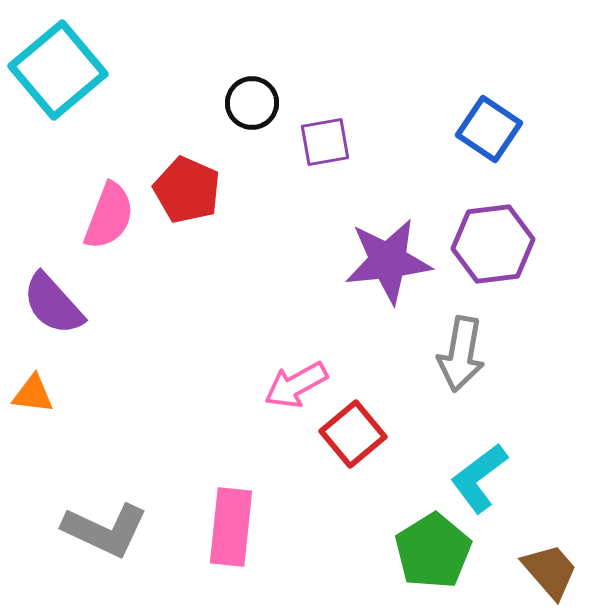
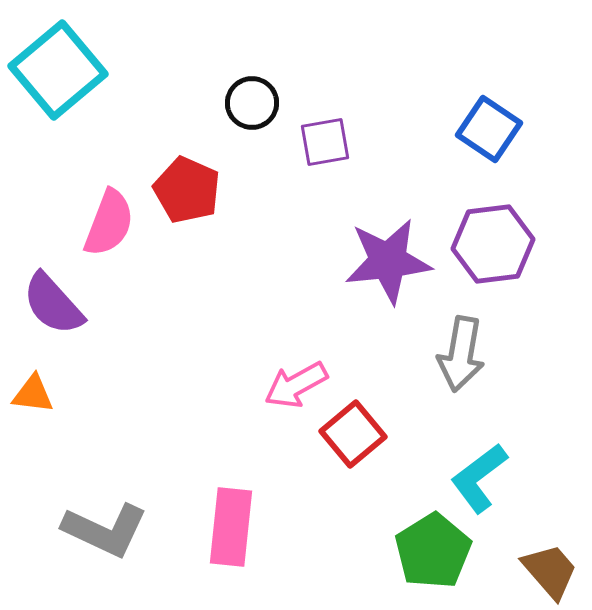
pink semicircle: moved 7 px down
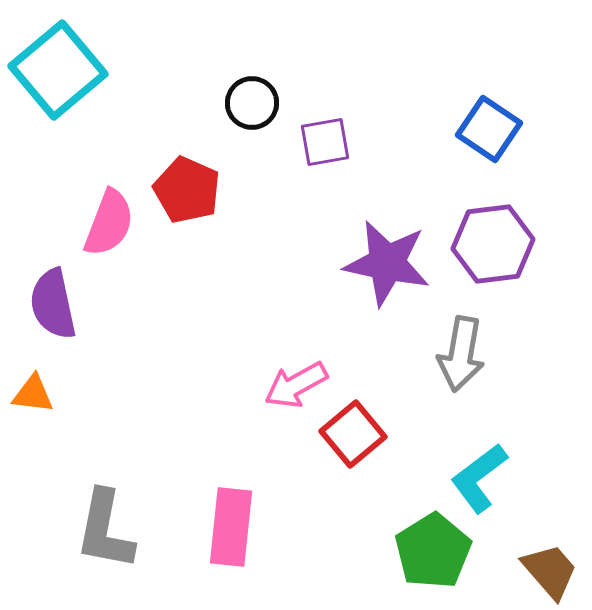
purple star: moved 1 px left, 2 px down; rotated 18 degrees clockwise
purple semicircle: rotated 30 degrees clockwise
gray L-shape: rotated 76 degrees clockwise
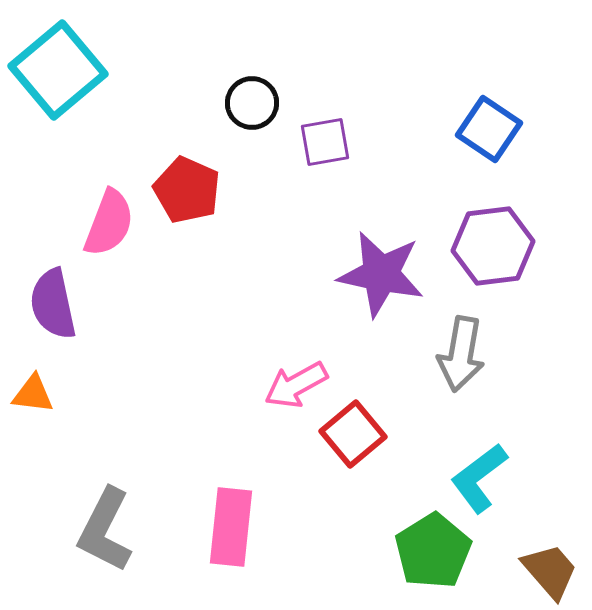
purple hexagon: moved 2 px down
purple star: moved 6 px left, 11 px down
gray L-shape: rotated 16 degrees clockwise
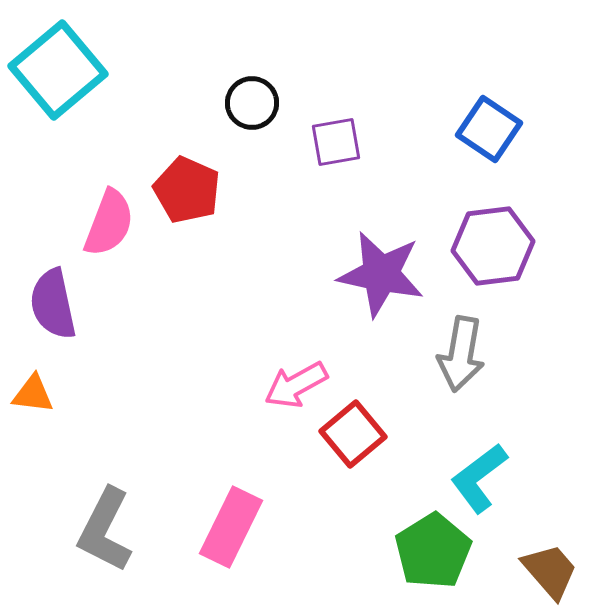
purple square: moved 11 px right
pink rectangle: rotated 20 degrees clockwise
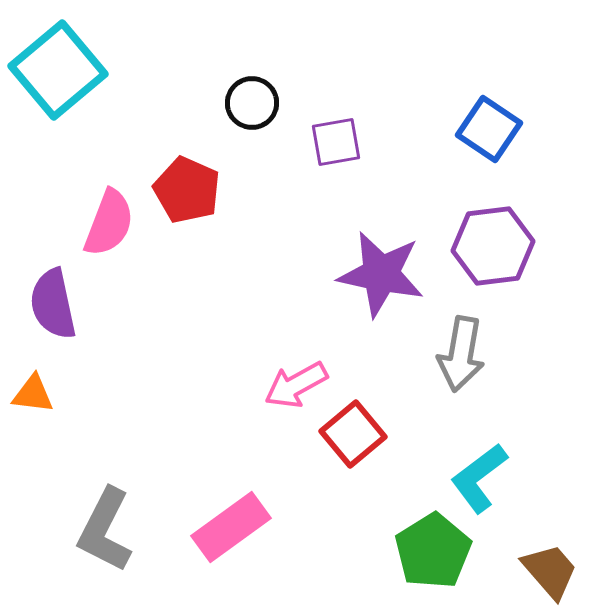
pink rectangle: rotated 28 degrees clockwise
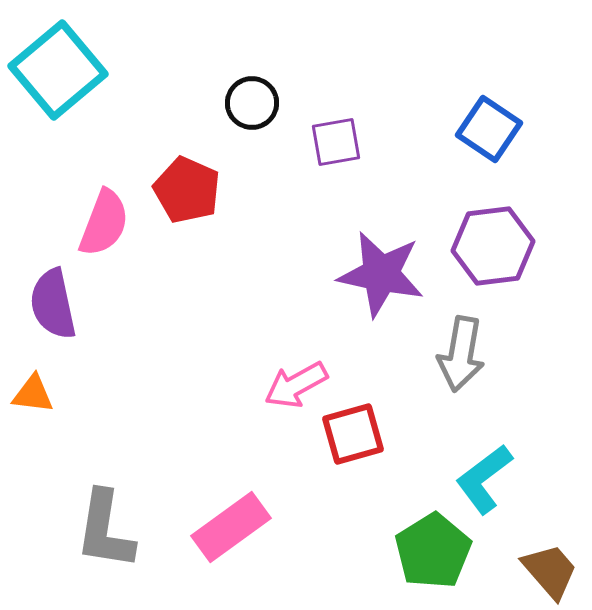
pink semicircle: moved 5 px left
red square: rotated 24 degrees clockwise
cyan L-shape: moved 5 px right, 1 px down
gray L-shape: rotated 18 degrees counterclockwise
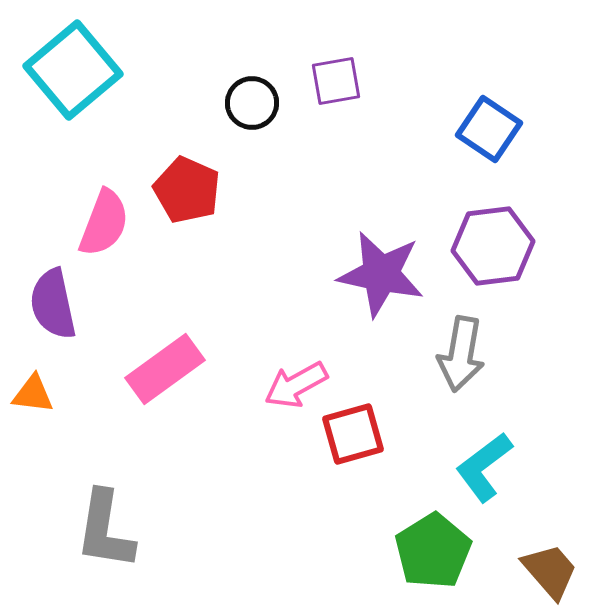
cyan square: moved 15 px right
purple square: moved 61 px up
cyan L-shape: moved 12 px up
pink rectangle: moved 66 px left, 158 px up
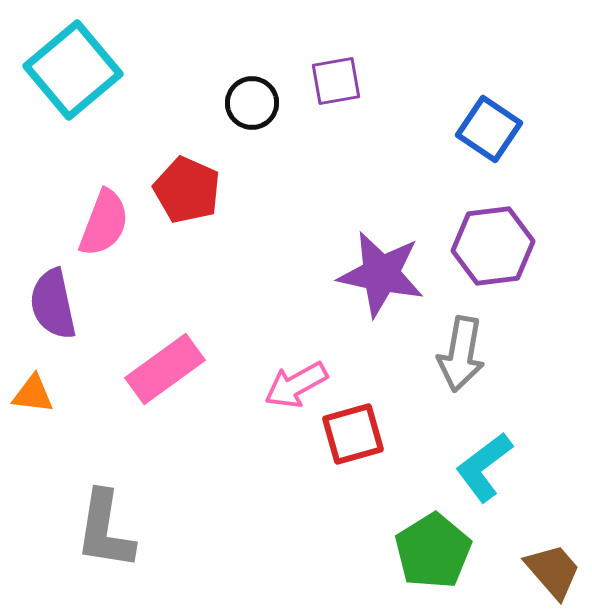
brown trapezoid: moved 3 px right
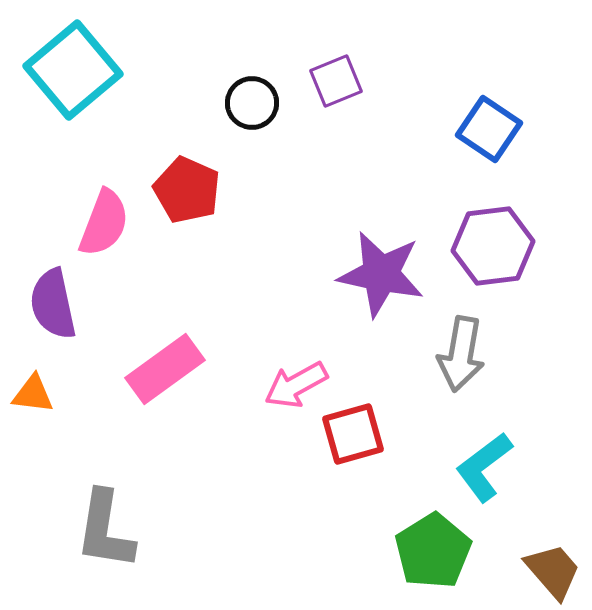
purple square: rotated 12 degrees counterclockwise
